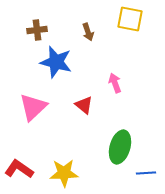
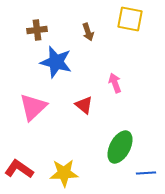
green ellipse: rotated 12 degrees clockwise
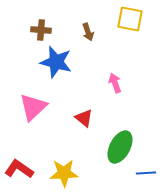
brown cross: moved 4 px right; rotated 12 degrees clockwise
red triangle: moved 13 px down
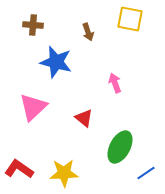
brown cross: moved 8 px left, 5 px up
blue line: rotated 30 degrees counterclockwise
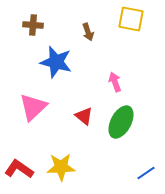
yellow square: moved 1 px right
pink arrow: moved 1 px up
red triangle: moved 2 px up
green ellipse: moved 1 px right, 25 px up
yellow star: moved 3 px left, 6 px up
